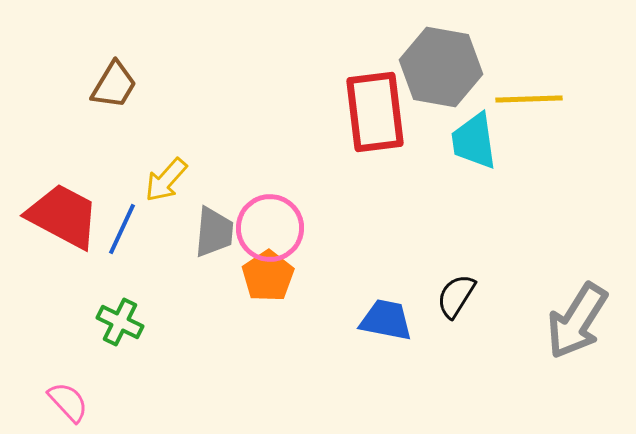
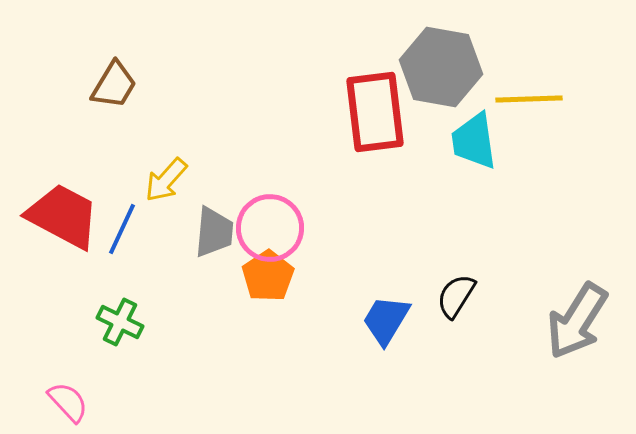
blue trapezoid: rotated 70 degrees counterclockwise
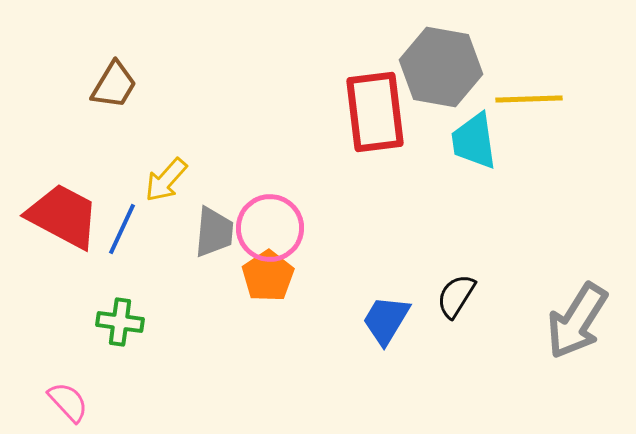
green cross: rotated 18 degrees counterclockwise
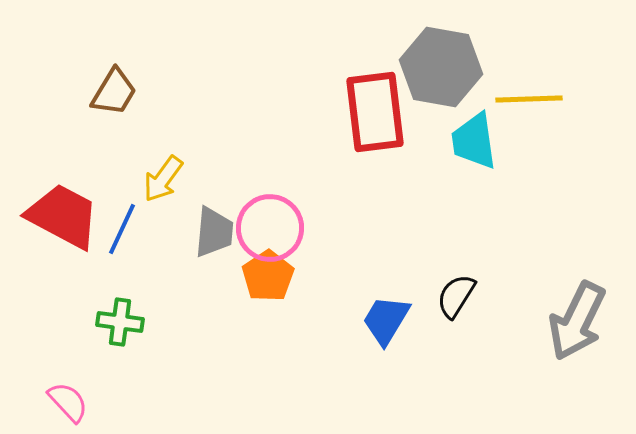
brown trapezoid: moved 7 px down
yellow arrow: moved 3 px left, 1 px up; rotated 6 degrees counterclockwise
gray arrow: rotated 6 degrees counterclockwise
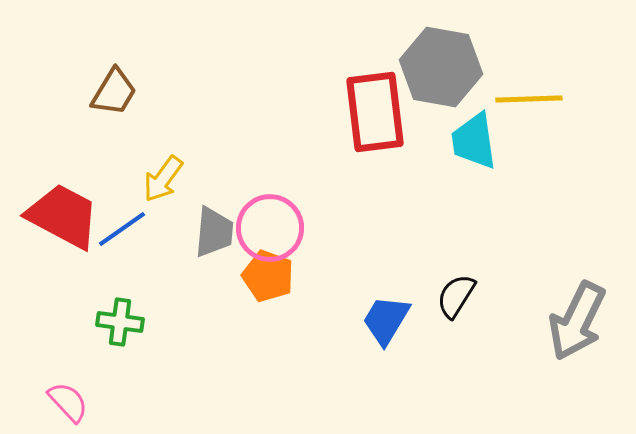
blue line: rotated 30 degrees clockwise
orange pentagon: rotated 18 degrees counterclockwise
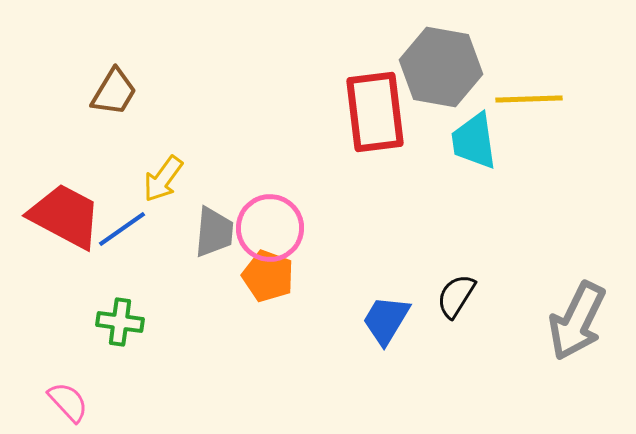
red trapezoid: moved 2 px right
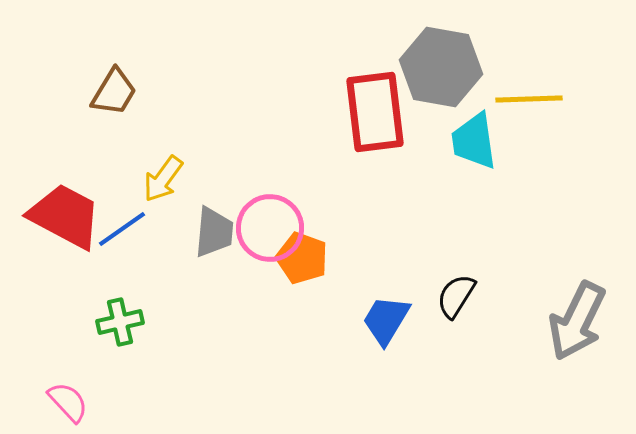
orange pentagon: moved 34 px right, 18 px up
green cross: rotated 21 degrees counterclockwise
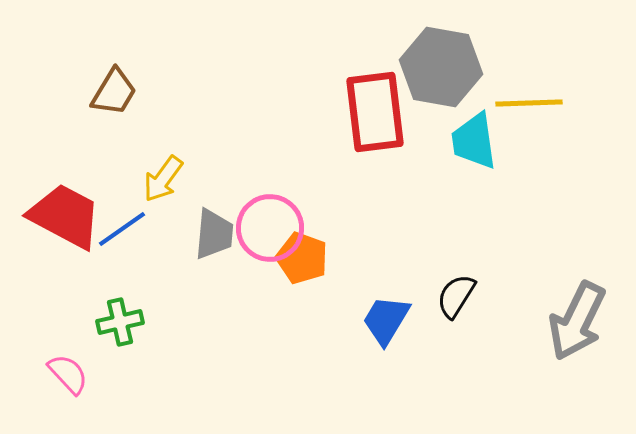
yellow line: moved 4 px down
gray trapezoid: moved 2 px down
pink semicircle: moved 28 px up
